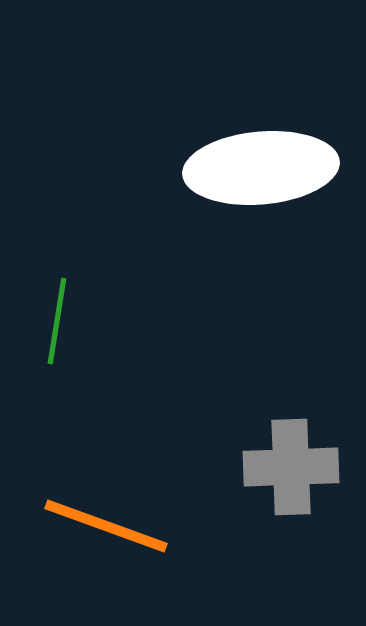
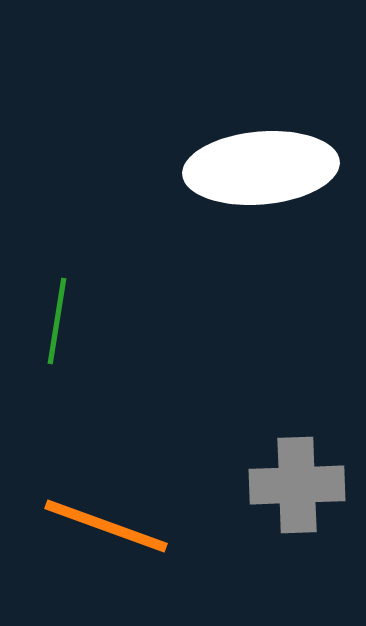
gray cross: moved 6 px right, 18 px down
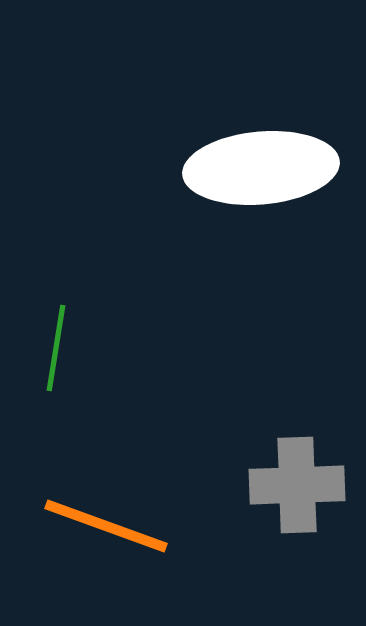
green line: moved 1 px left, 27 px down
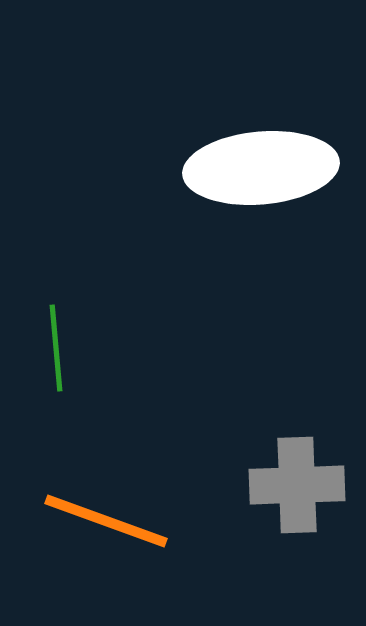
green line: rotated 14 degrees counterclockwise
orange line: moved 5 px up
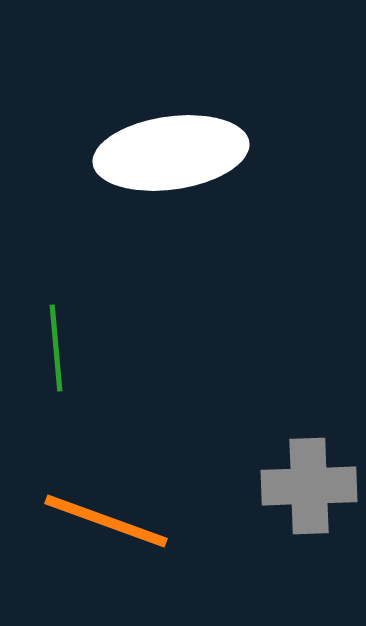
white ellipse: moved 90 px left, 15 px up; rotated 3 degrees counterclockwise
gray cross: moved 12 px right, 1 px down
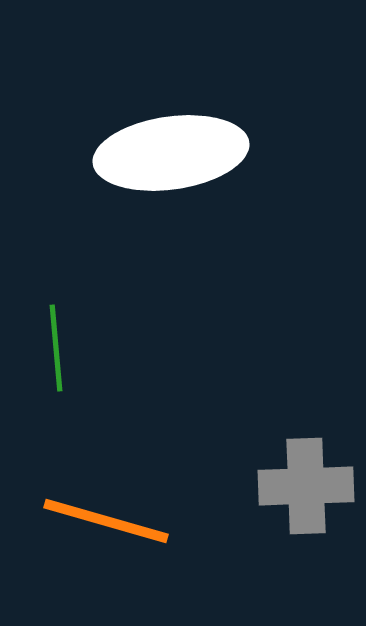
gray cross: moved 3 px left
orange line: rotated 4 degrees counterclockwise
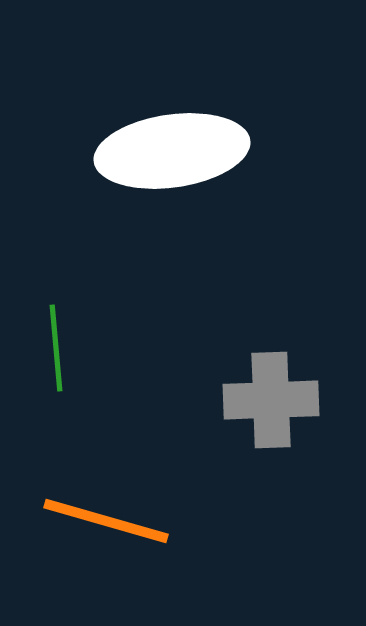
white ellipse: moved 1 px right, 2 px up
gray cross: moved 35 px left, 86 px up
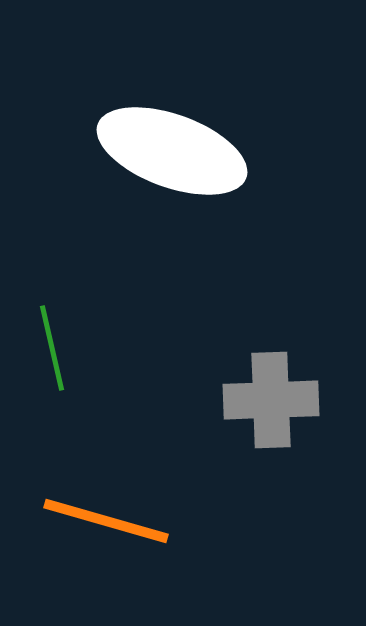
white ellipse: rotated 28 degrees clockwise
green line: moved 4 px left; rotated 8 degrees counterclockwise
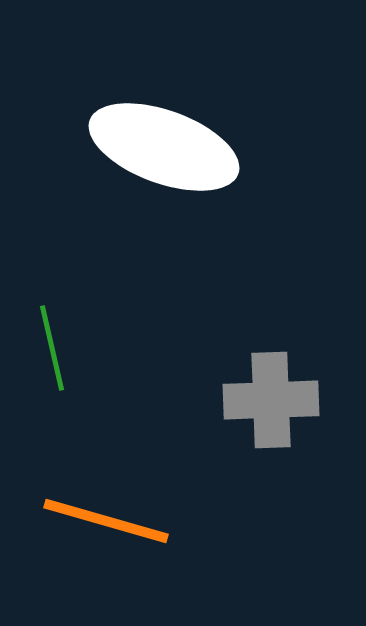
white ellipse: moved 8 px left, 4 px up
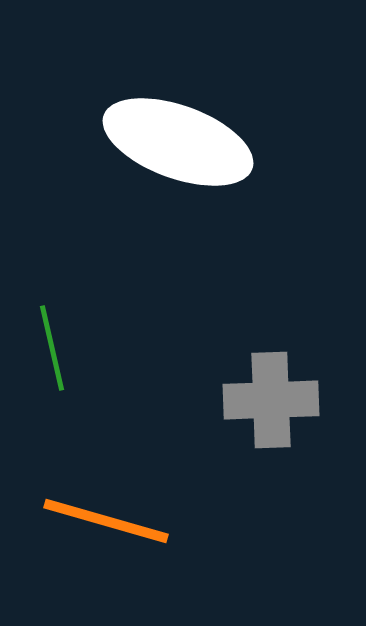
white ellipse: moved 14 px right, 5 px up
